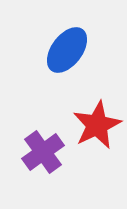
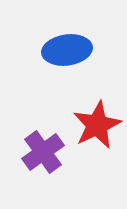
blue ellipse: rotated 45 degrees clockwise
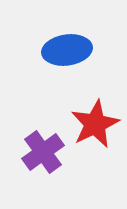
red star: moved 2 px left, 1 px up
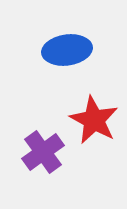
red star: moved 1 px left, 4 px up; rotated 18 degrees counterclockwise
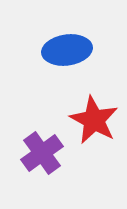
purple cross: moved 1 px left, 1 px down
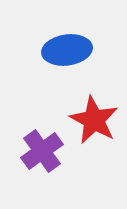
purple cross: moved 2 px up
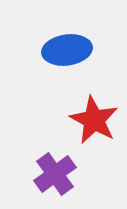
purple cross: moved 13 px right, 23 px down
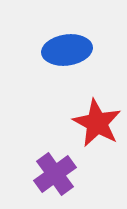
red star: moved 3 px right, 3 px down
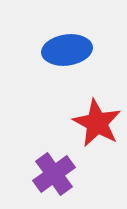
purple cross: moved 1 px left
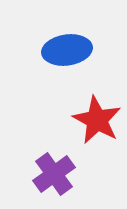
red star: moved 3 px up
